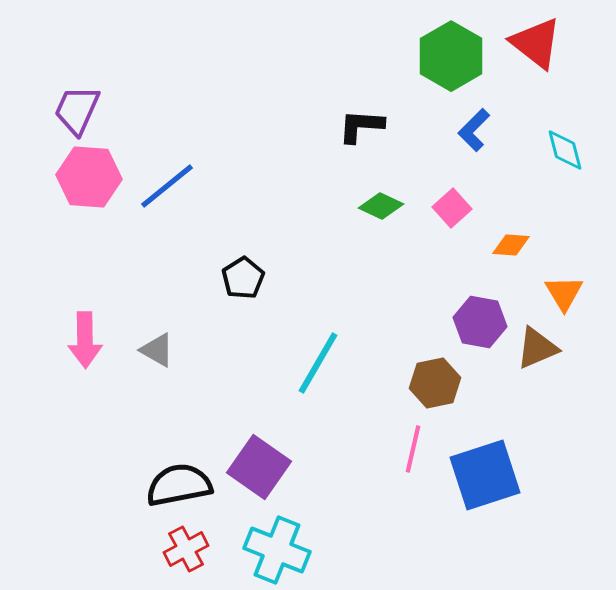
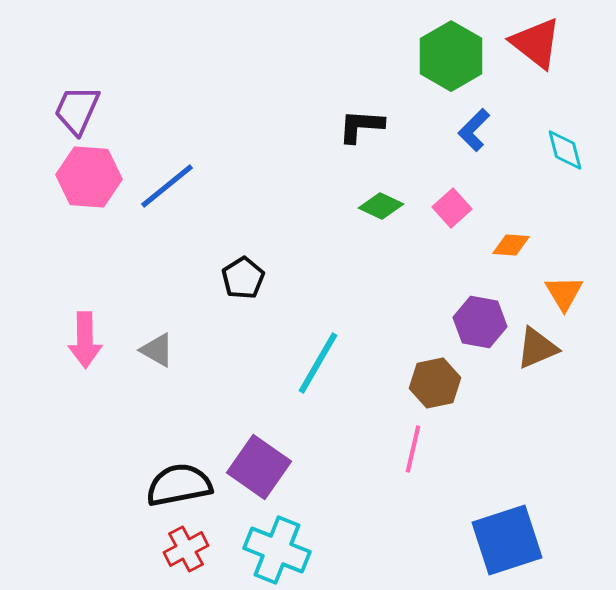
blue square: moved 22 px right, 65 px down
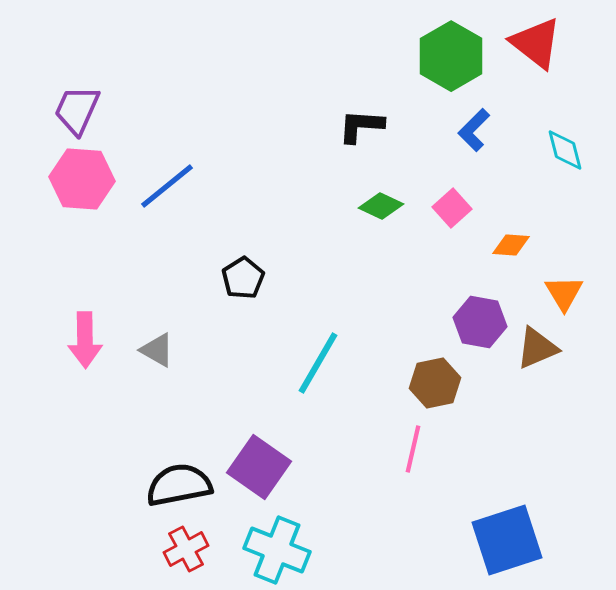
pink hexagon: moved 7 px left, 2 px down
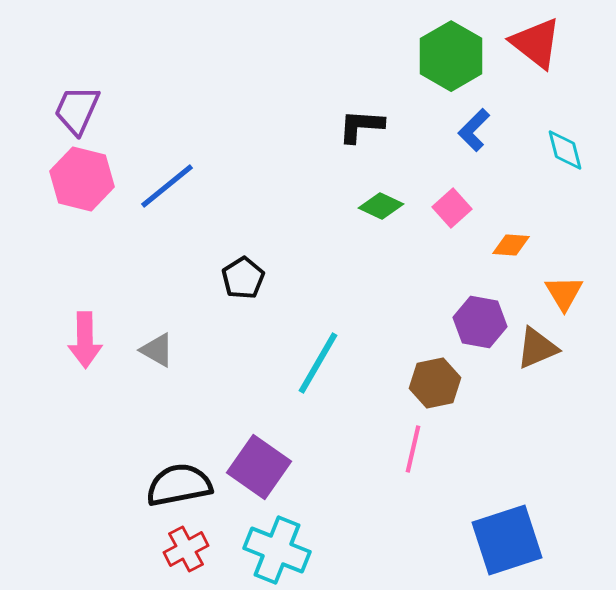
pink hexagon: rotated 10 degrees clockwise
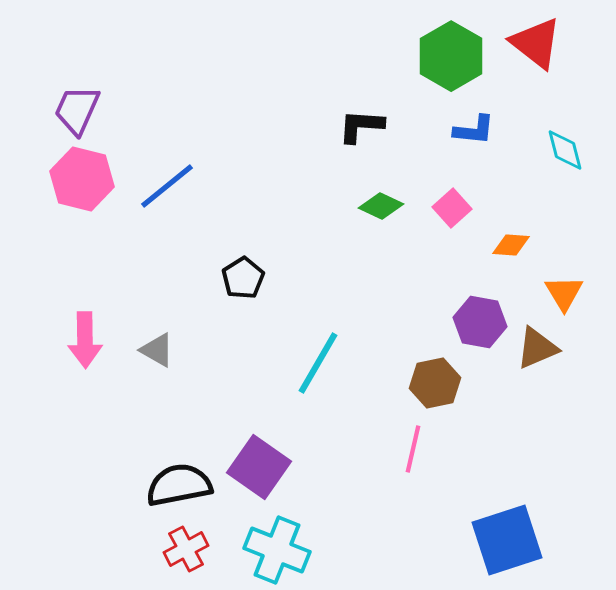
blue L-shape: rotated 129 degrees counterclockwise
